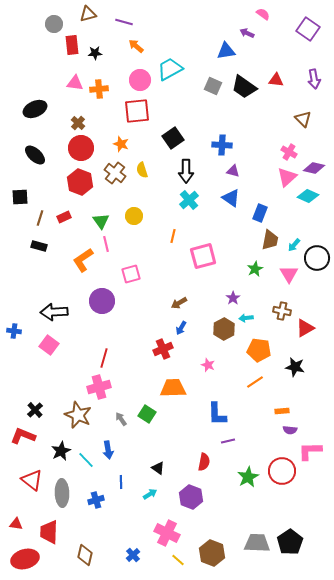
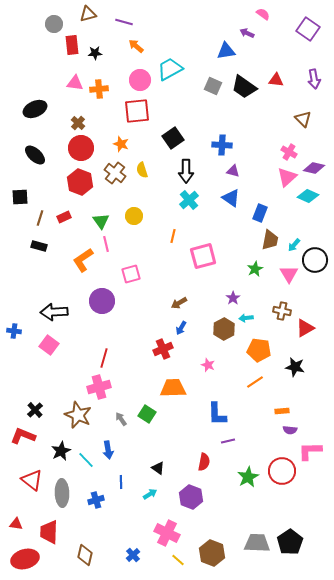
black circle at (317, 258): moved 2 px left, 2 px down
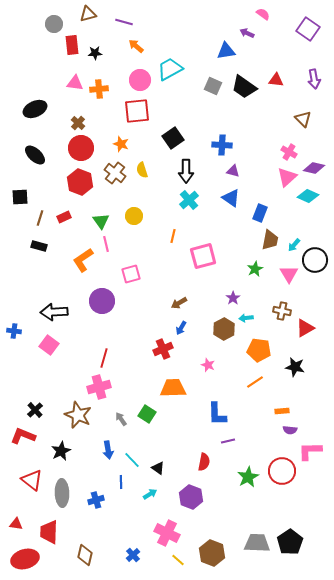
cyan line at (86, 460): moved 46 px right
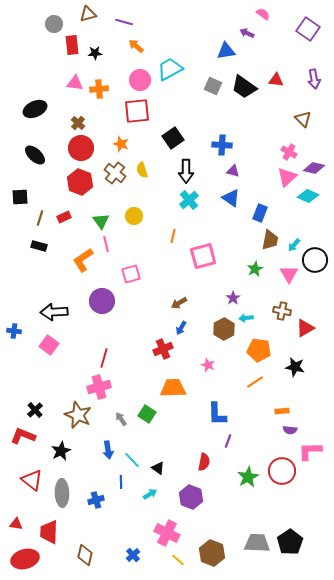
purple line at (228, 441): rotated 56 degrees counterclockwise
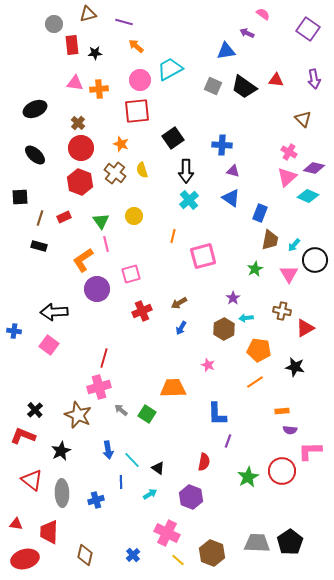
purple circle at (102, 301): moved 5 px left, 12 px up
red cross at (163, 349): moved 21 px left, 38 px up
gray arrow at (121, 419): moved 9 px up; rotated 16 degrees counterclockwise
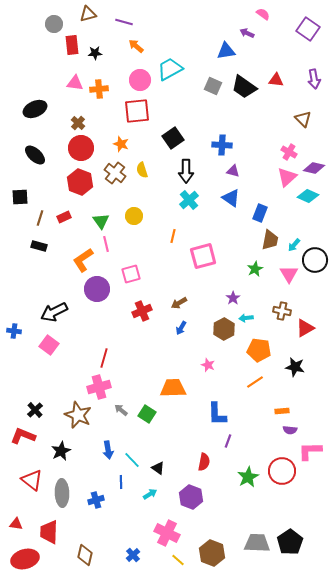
black arrow at (54, 312): rotated 24 degrees counterclockwise
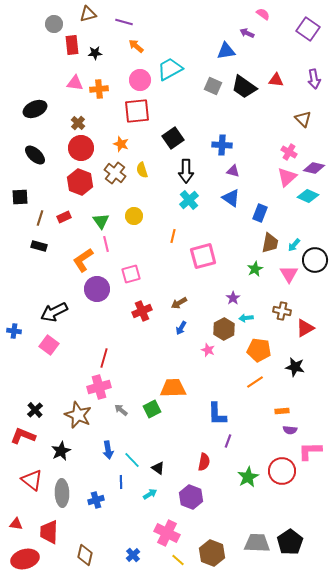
brown trapezoid at (270, 240): moved 3 px down
pink star at (208, 365): moved 15 px up
green square at (147, 414): moved 5 px right, 5 px up; rotated 30 degrees clockwise
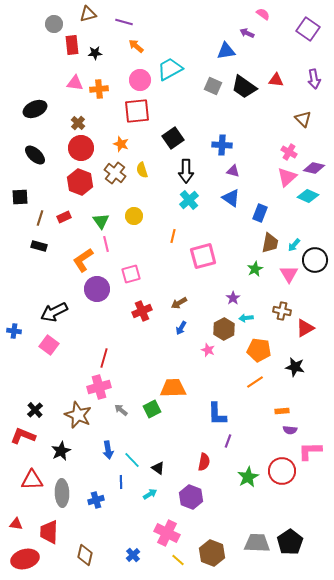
red triangle at (32, 480): rotated 40 degrees counterclockwise
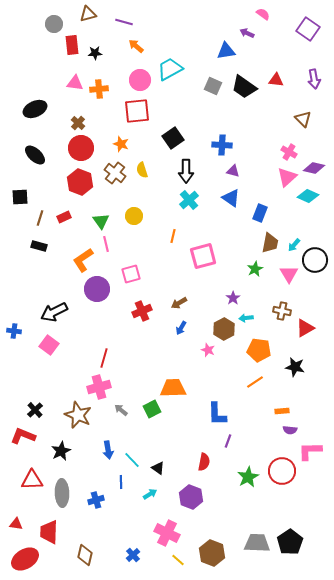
red ellipse at (25, 559): rotated 16 degrees counterclockwise
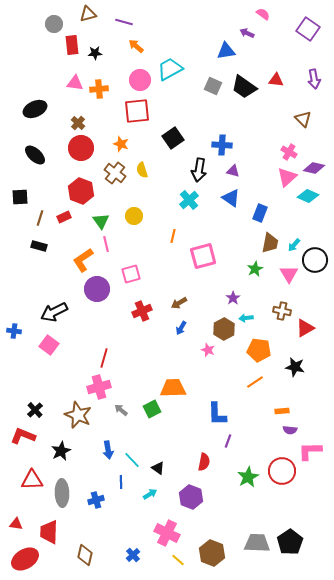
black arrow at (186, 171): moved 13 px right, 1 px up; rotated 10 degrees clockwise
red hexagon at (80, 182): moved 1 px right, 9 px down
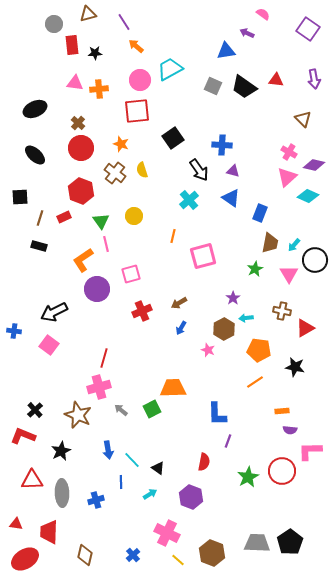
purple line at (124, 22): rotated 42 degrees clockwise
purple diamond at (314, 168): moved 3 px up
black arrow at (199, 170): rotated 45 degrees counterclockwise
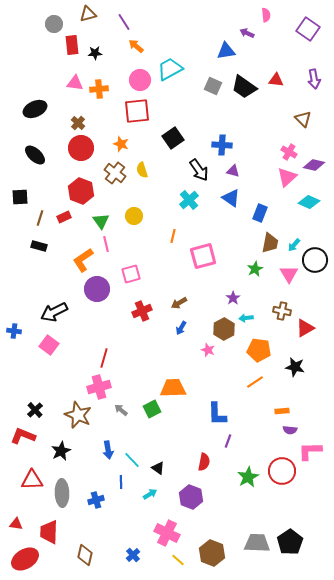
pink semicircle at (263, 14): moved 3 px right, 1 px down; rotated 48 degrees clockwise
cyan diamond at (308, 196): moved 1 px right, 6 px down
